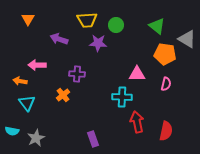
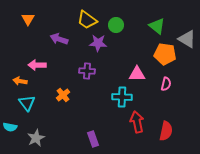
yellow trapezoid: rotated 40 degrees clockwise
purple cross: moved 10 px right, 3 px up
cyan semicircle: moved 2 px left, 4 px up
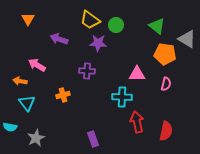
yellow trapezoid: moved 3 px right
pink arrow: rotated 30 degrees clockwise
orange cross: rotated 24 degrees clockwise
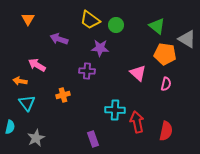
purple star: moved 2 px right, 5 px down
pink triangle: moved 1 px right, 1 px up; rotated 42 degrees clockwise
cyan cross: moved 7 px left, 13 px down
cyan semicircle: rotated 88 degrees counterclockwise
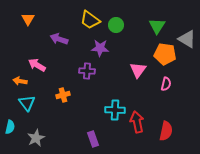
green triangle: rotated 24 degrees clockwise
pink triangle: moved 3 px up; rotated 24 degrees clockwise
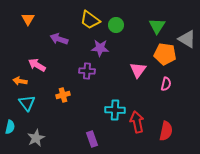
purple rectangle: moved 1 px left
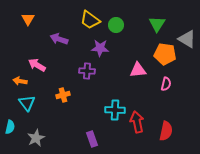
green triangle: moved 2 px up
pink triangle: rotated 48 degrees clockwise
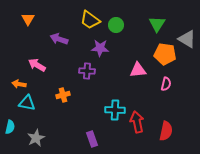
orange arrow: moved 1 px left, 3 px down
cyan triangle: rotated 42 degrees counterclockwise
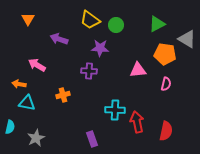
green triangle: rotated 30 degrees clockwise
purple cross: moved 2 px right
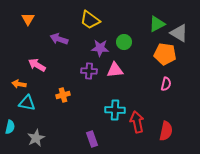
green circle: moved 8 px right, 17 px down
gray triangle: moved 8 px left, 6 px up
pink triangle: moved 23 px left
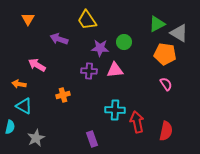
yellow trapezoid: moved 3 px left; rotated 20 degrees clockwise
pink semicircle: rotated 48 degrees counterclockwise
cyan triangle: moved 3 px left, 3 px down; rotated 18 degrees clockwise
